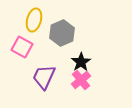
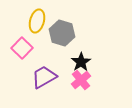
yellow ellipse: moved 3 px right, 1 px down
gray hexagon: rotated 20 degrees counterclockwise
pink square: moved 1 px down; rotated 15 degrees clockwise
purple trapezoid: rotated 36 degrees clockwise
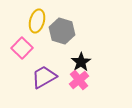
gray hexagon: moved 2 px up
pink cross: moved 2 px left
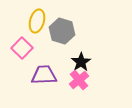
purple trapezoid: moved 2 px up; rotated 28 degrees clockwise
